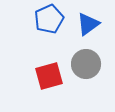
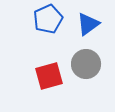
blue pentagon: moved 1 px left
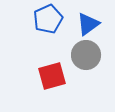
gray circle: moved 9 px up
red square: moved 3 px right
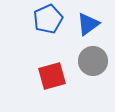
gray circle: moved 7 px right, 6 px down
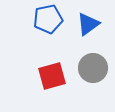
blue pentagon: rotated 12 degrees clockwise
gray circle: moved 7 px down
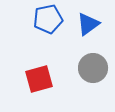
red square: moved 13 px left, 3 px down
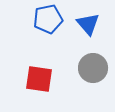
blue triangle: rotated 35 degrees counterclockwise
red square: rotated 24 degrees clockwise
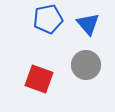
gray circle: moved 7 px left, 3 px up
red square: rotated 12 degrees clockwise
